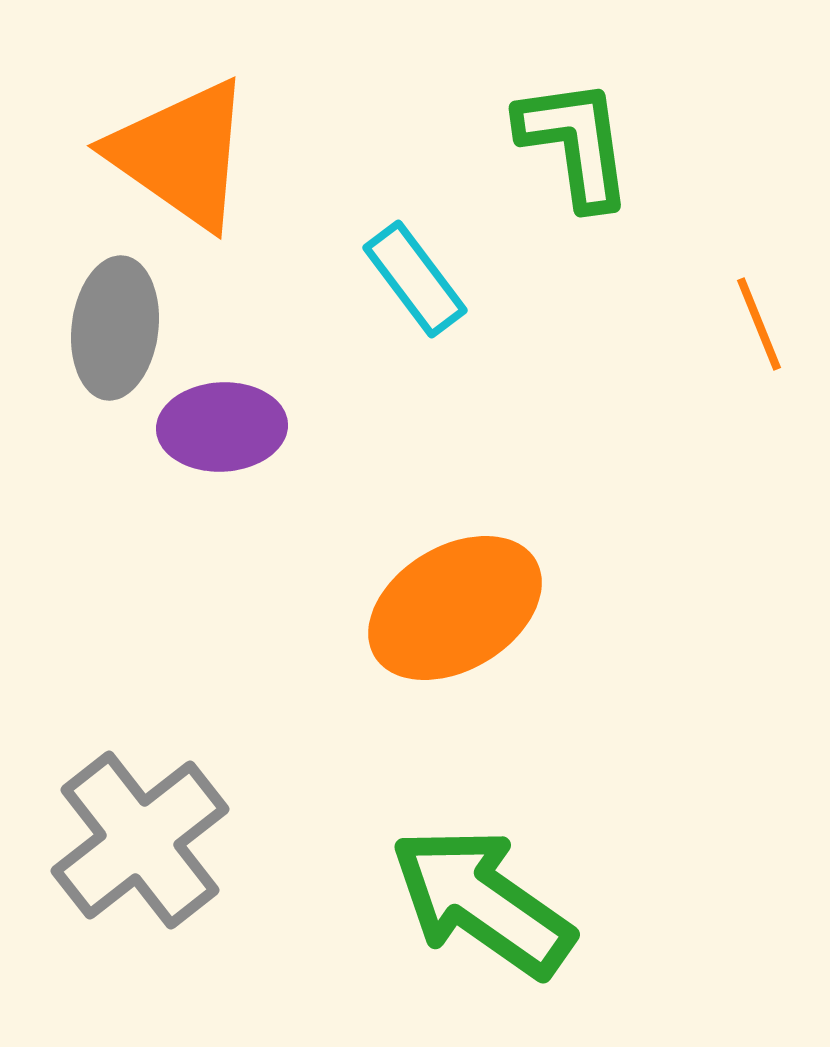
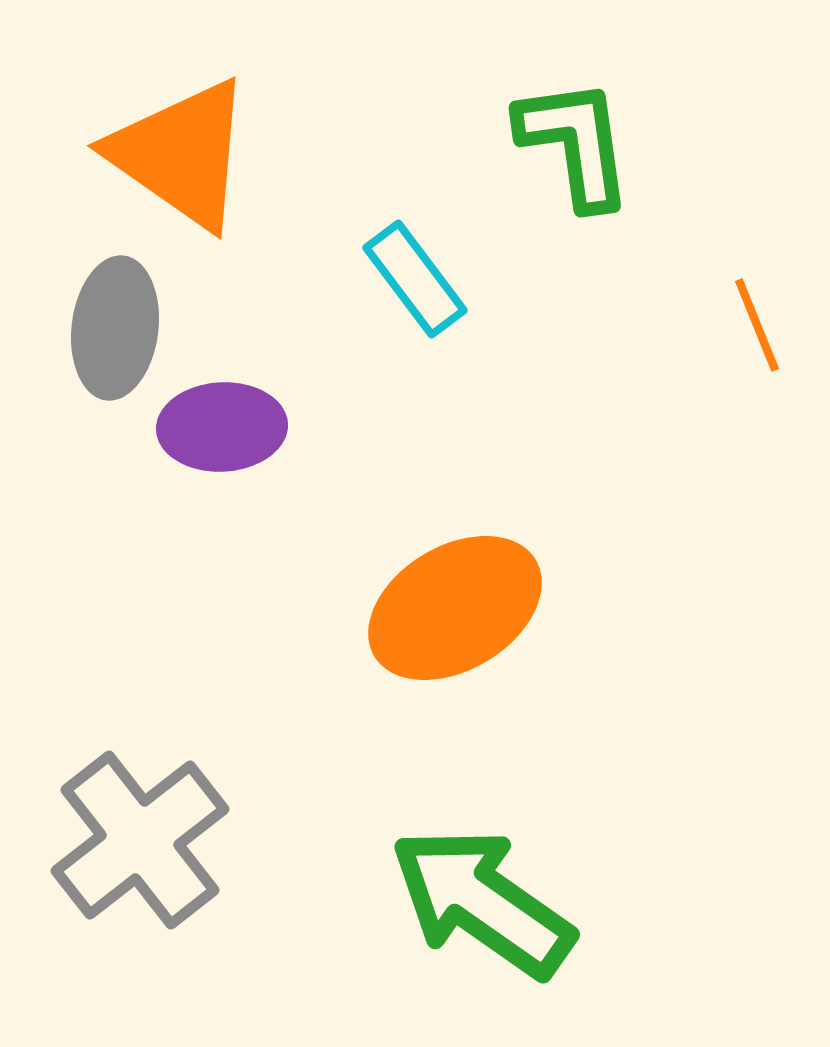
orange line: moved 2 px left, 1 px down
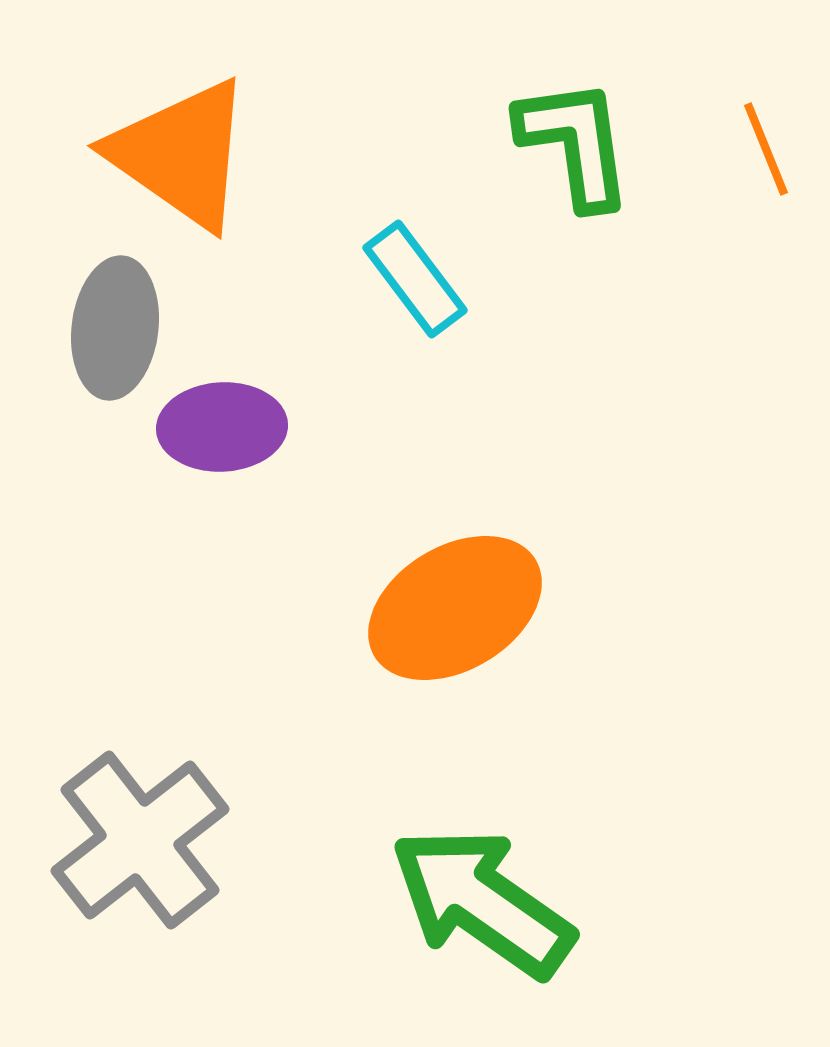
orange line: moved 9 px right, 176 px up
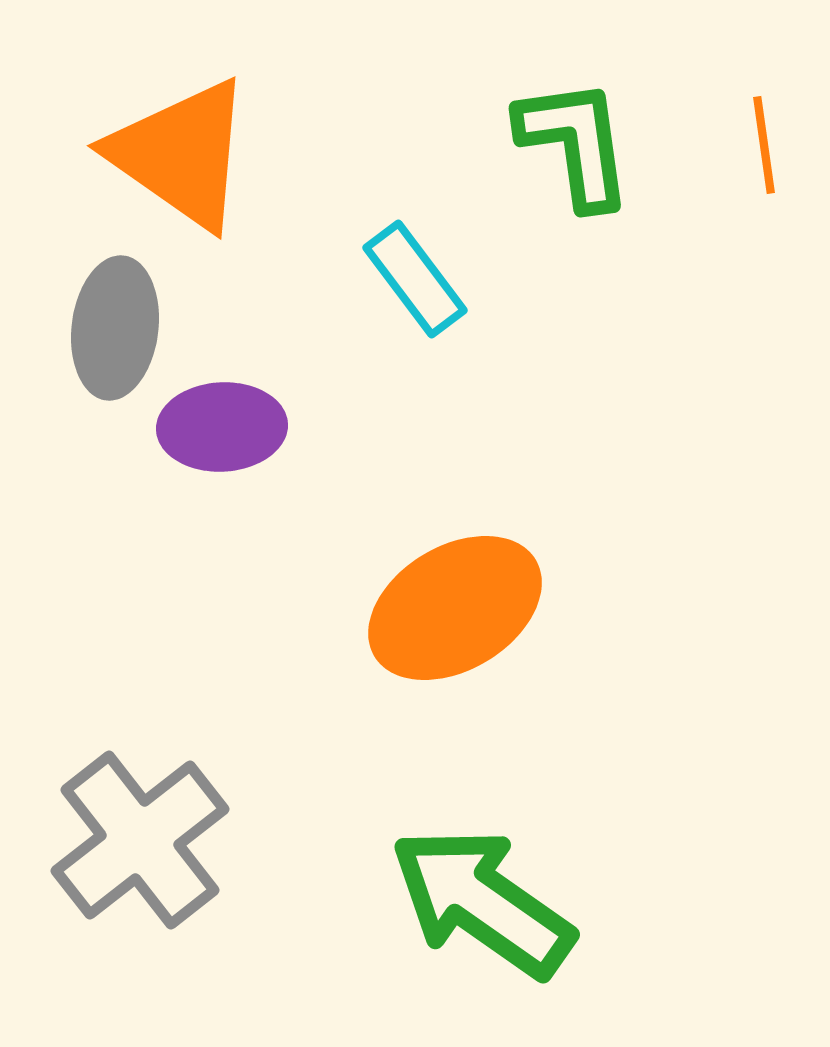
orange line: moved 2 px left, 4 px up; rotated 14 degrees clockwise
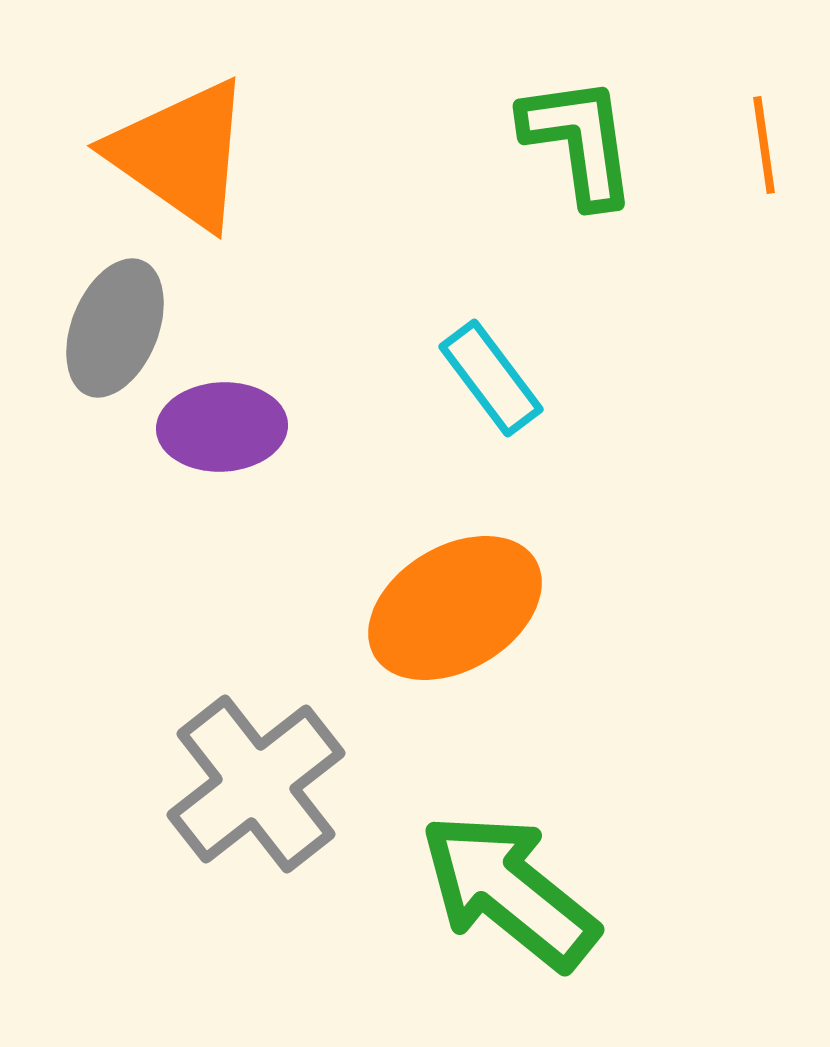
green L-shape: moved 4 px right, 2 px up
cyan rectangle: moved 76 px right, 99 px down
gray ellipse: rotated 15 degrees clockwise
gray cross: moved 116 px right, 56 px up
green arrow: moved 27 px right, 11 px up; rotated 4 degrees clockwise
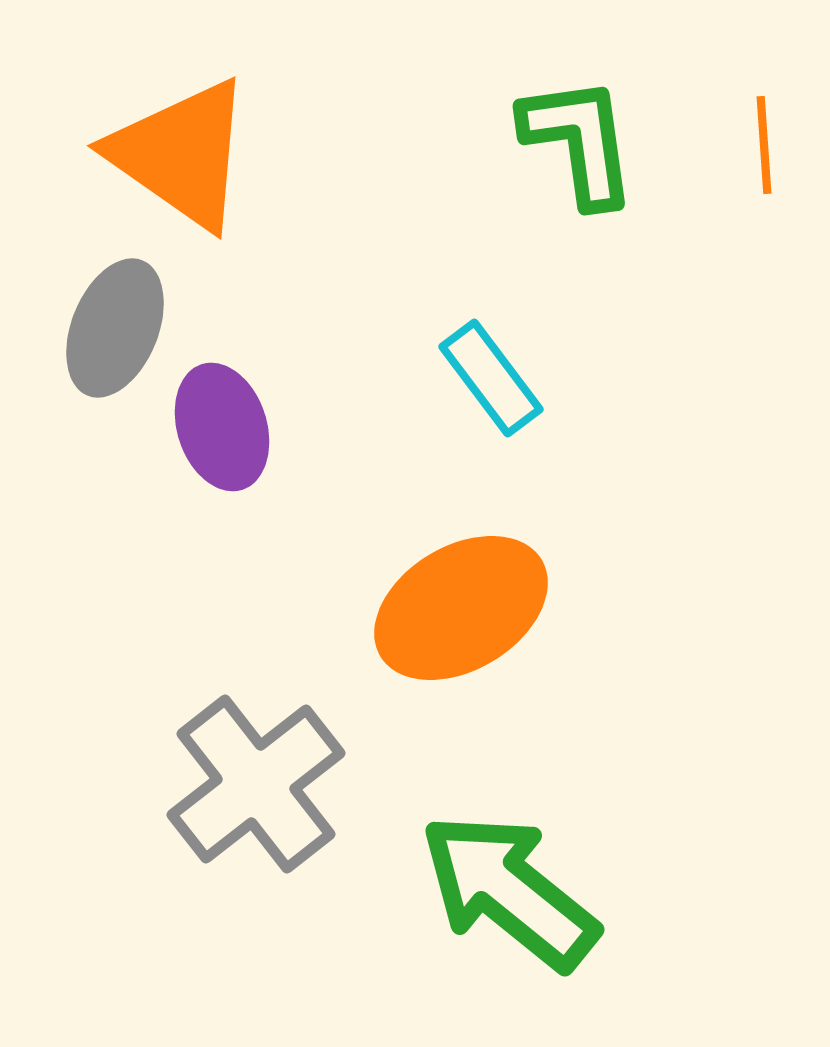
orange line: rotated 4 degrees clockwise
purple ellipse: rotated 75 degrees clockwise
orange ellipse: moved 6 px right
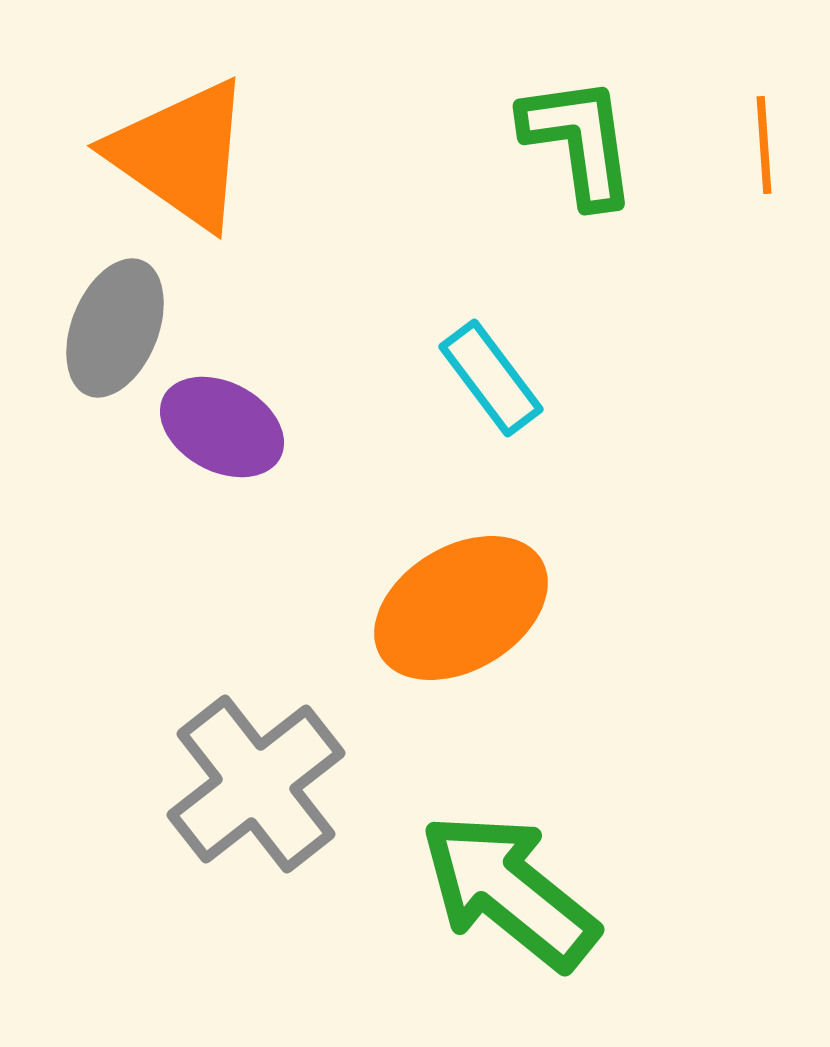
purple ellipse: rotated 44 degrees counterclockwise
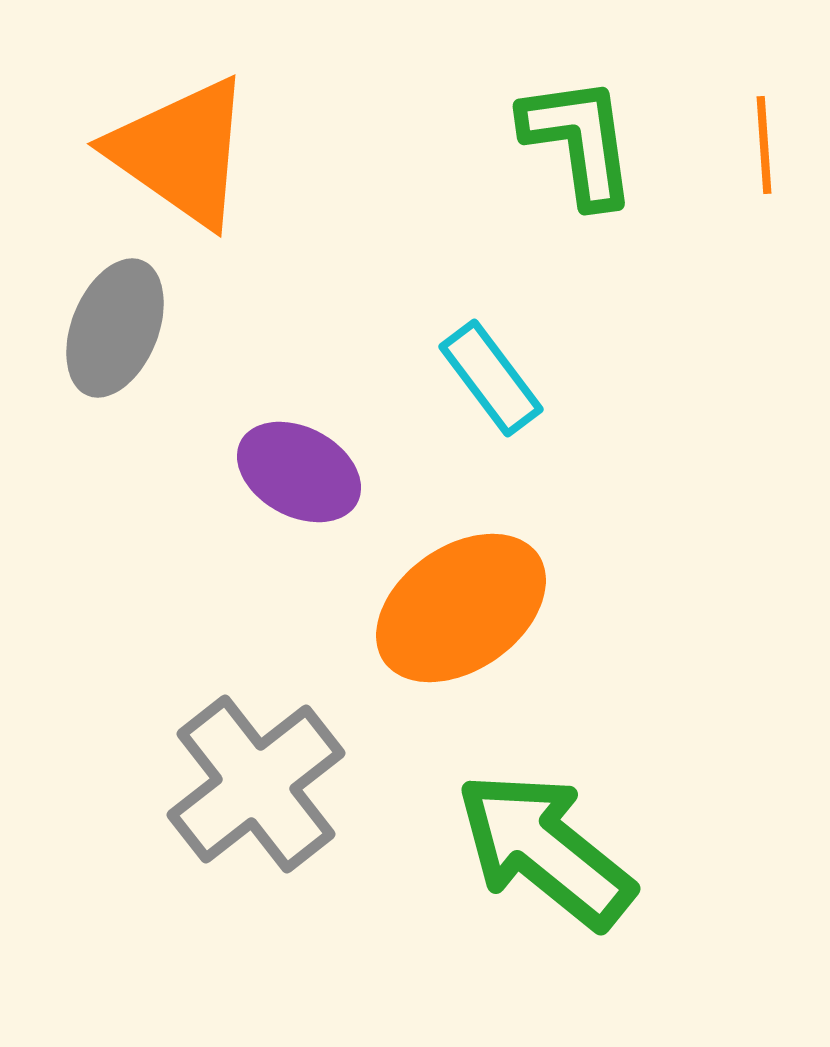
orange triangle: moved 2 px up
purple ellipse: moved 77 px right, 45 px down
orange ellipse: rotated 4 degrees counterclockwise
green arrow: moved 36 px right, 41 px up
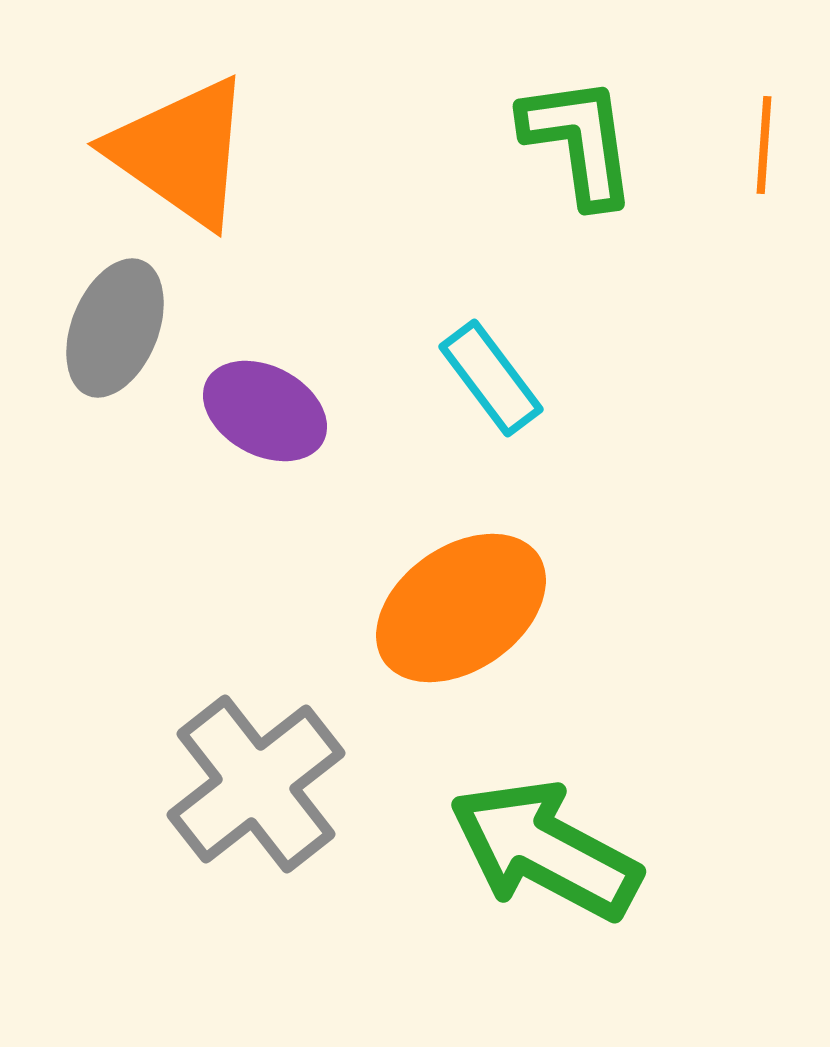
orange line: rotated 8 degrees clockwise
purple ellipse: moved 34 px left, 61 px up
green arrow: rotated 11 degrees counterclockwise
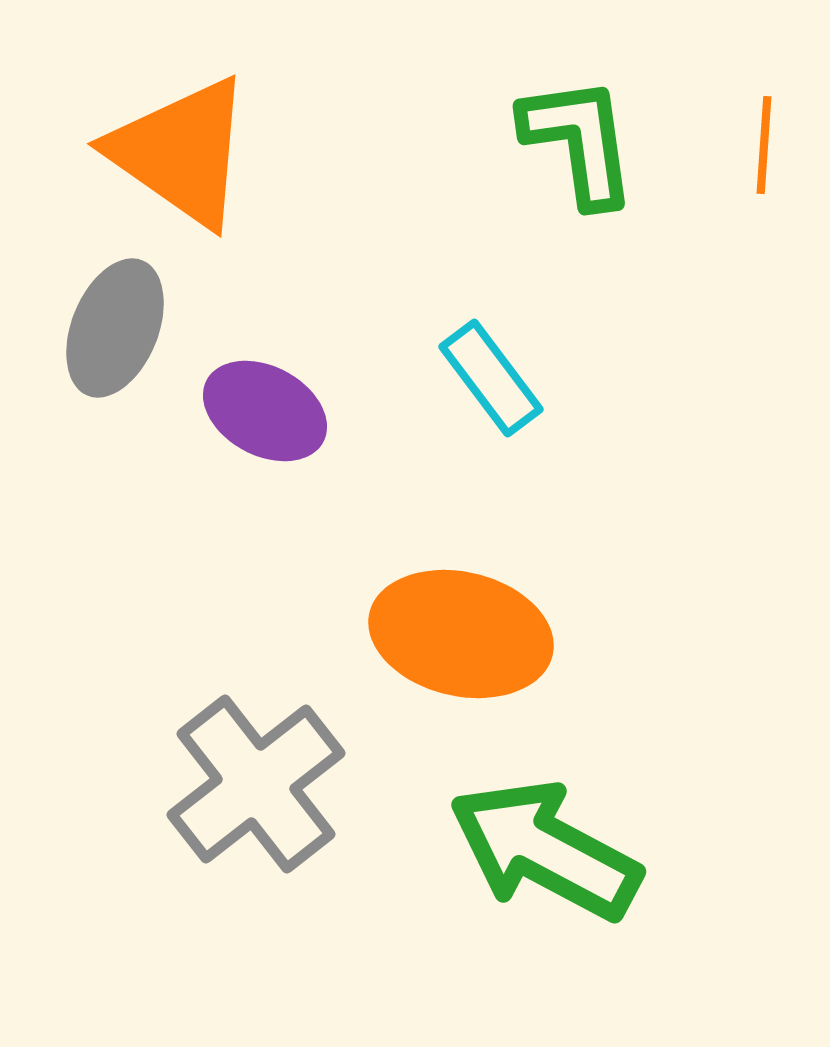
orange ellipse: moved 26 px down; rotated 48 degrees clockwise
